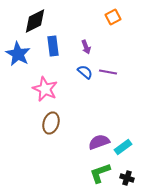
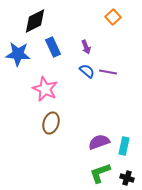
orange square: rotated 14 degrees counterclockwise
blue rectangle: moved 1 px down; rotated 18 degrees counterclockwise
blue star: rotated 25 degrees counterclockwise
blue semicircle: moved 2 px right, 1 px up
cyan rectangle: moved 1 px right, 1 px up; rotated 42 degrees counterclockwise
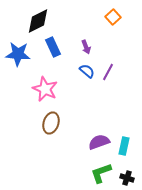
black diamond: moved 3 px right
purple line: rotated 72 degrees counterclockwise
green L-shape: moved 1 px right
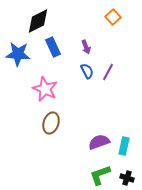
blue semicircle: rotated 21 degrees clockwise
green L-shape: moved 1 px left, 2 px down
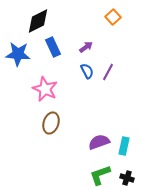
purple arrow: rotated 104 degrees counterclockwise
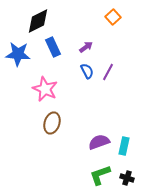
brown ellipse: moved 1 px right
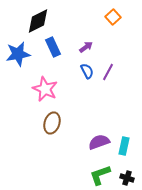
blue star: rotated 15 degrees counterclockwise
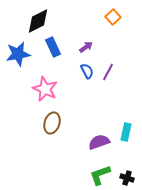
cyan rectangle: moved 2 px right, 14 px up
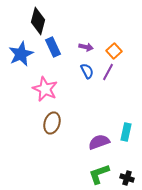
orange square: moved 1 px right, 34 px down
black diamond: rotated 48 degrees counterclockwise
purple arrow: rotated 48 degrees clockwise
blue star: moved 3 px right; rotated 15 degrees counterclockwise
green L-shape: moved 1 px left, 1 px up
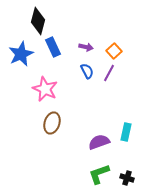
purple line: moved 1 px right, 1 px down
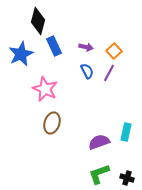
blue rectangle: moved 1 px right, 1 px up
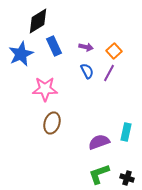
black diamond: rotated 44 degrees clockwise
pink star: rotated 25 degrees counterclockwise
